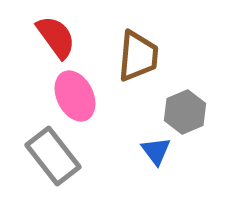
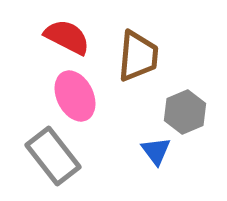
red semicircle: moved 11 px right; rotated 27 degrees counterclockwise
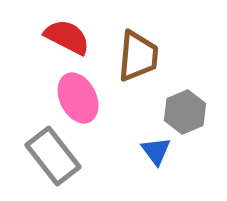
pink ellipse: moved 3 px right, 2 px down
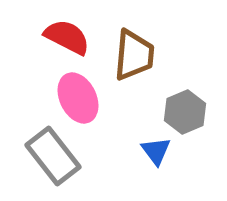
brown trapezoid: moved 4 px left, 1 px up
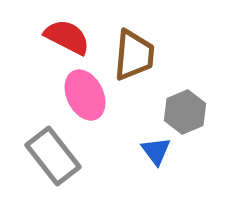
pink ellipse: moved 7 px right, 3 px up
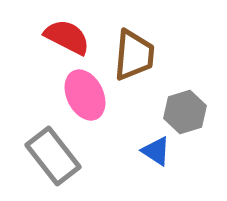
gray hexagon: rotated 6 degrees clockwise
blue triangle: rotated 20 degrees counterclockwise
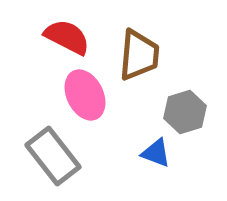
brown trapezoid: moved 5 px right
blue triangle: moved 2 px down; rotated 12 degrees counterclockwise
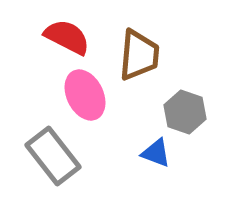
gray hexagon: rotated 24 degrees counterclockwise
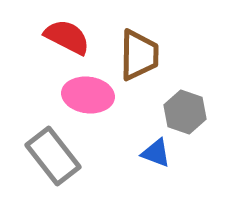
brown trapezoid: rotated 4 degrees counterclockwise
pink ellipse: moved 3 px right; rotated 57 degrees counterclockwise
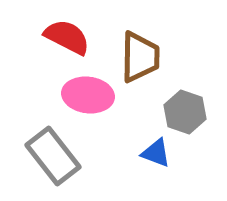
brown trapezoid: moved 1 px right, 2 px down
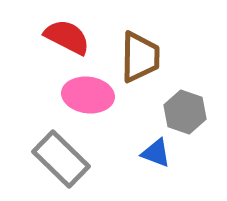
gray rectangle: moved 8 px right, 3 px down; rotated 8 degrees counterclockwise
